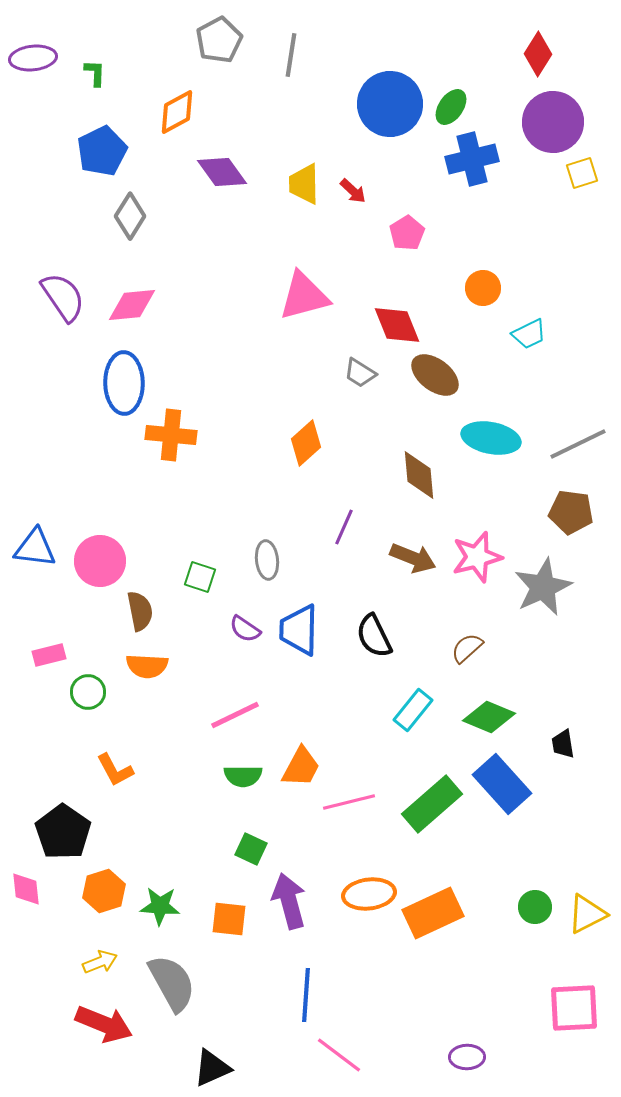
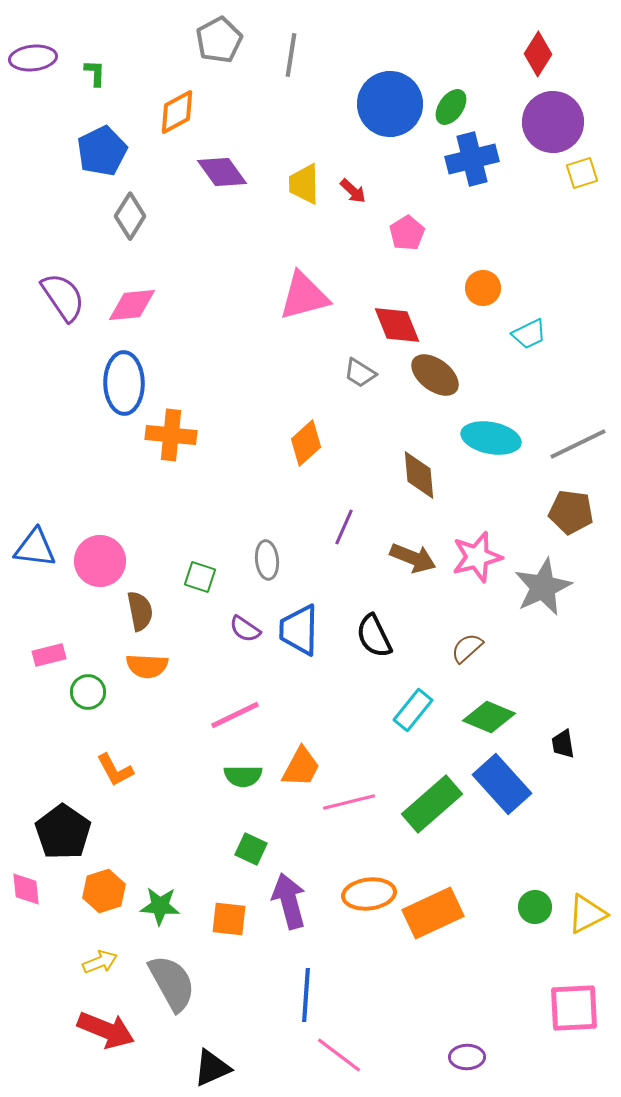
red arrow at (104, 1024): moved 2 px right, 6 px down
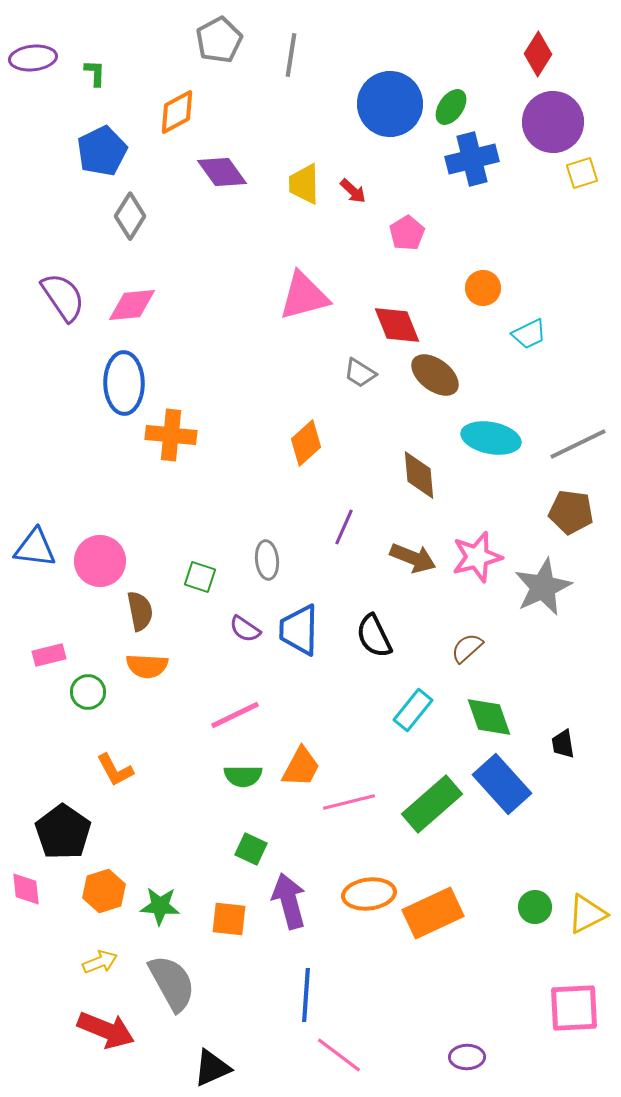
green diamond at (489, 717): rotated 48 degrees clockwise
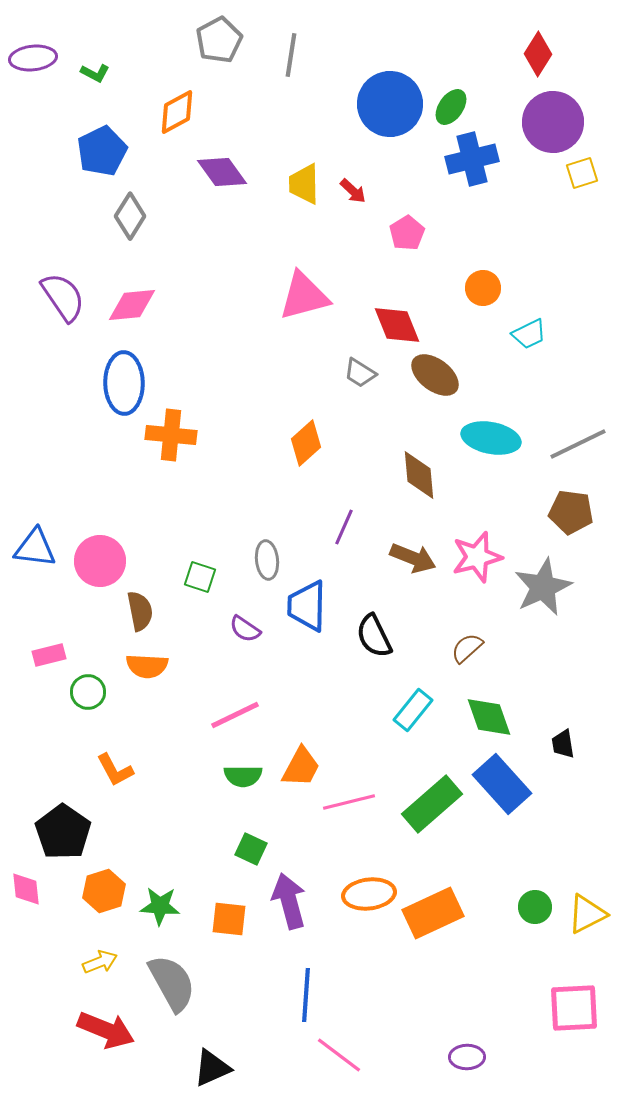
green L-shape at (95, 73): rotated 116 degrees clockwise
blue trapezoid at (299, 630): moved 8 px right, 24 px up
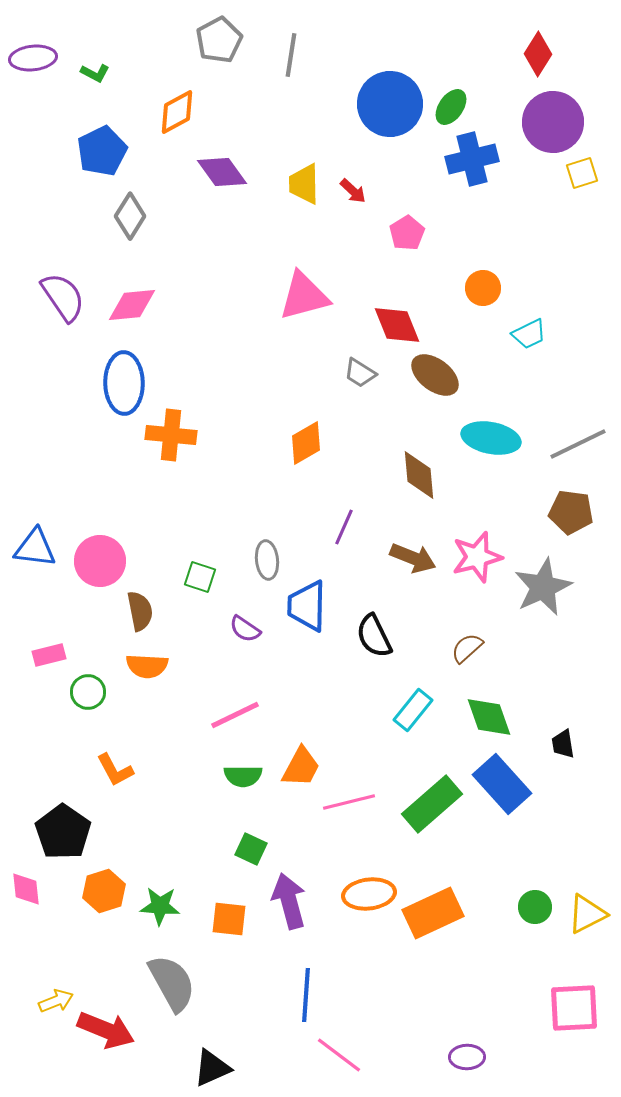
orange diamond at (306, 443): rotated 12 degrees clockwise
yellow arrow at (100, 962): moved 44 px left, 39 px down
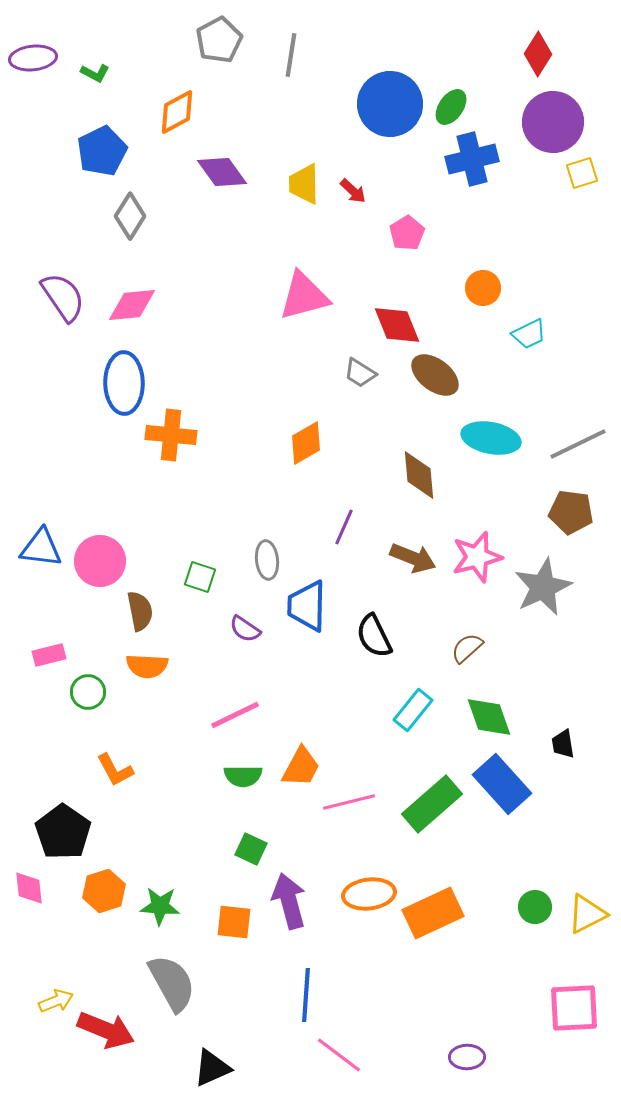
blue triangle at (35, 548): moved 6 px right
pink diamond at (26, 889): moved 3 px right, 1 px up
orange square at (229, 919): moved 5 px right, 3 px down
